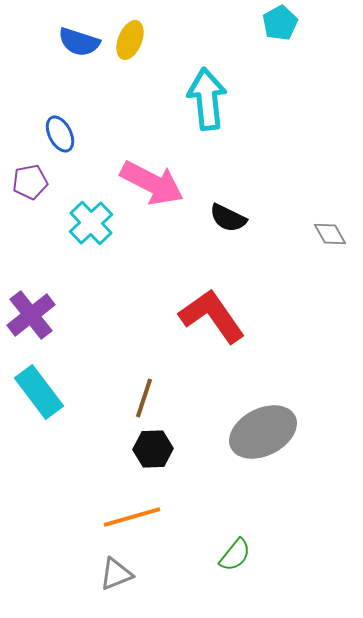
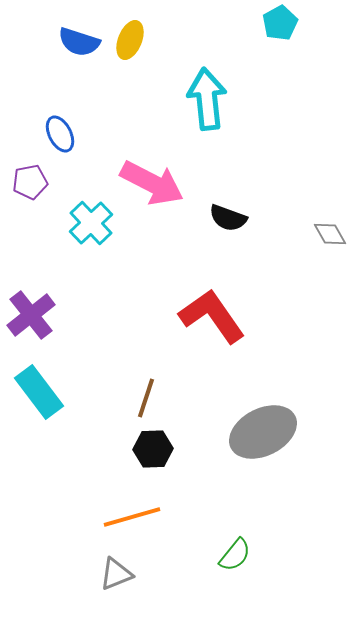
black semicircle: rotated 6 degrees counterclockwise
brown line: moved 2 px right
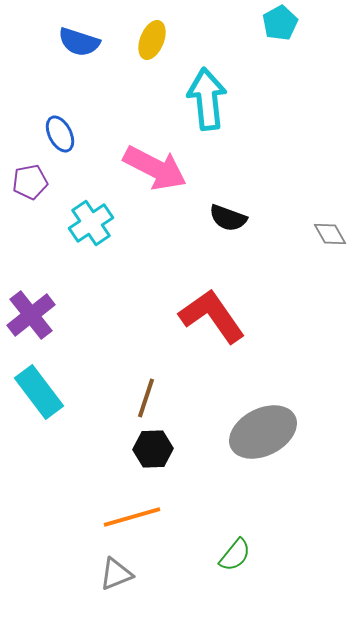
yellow ellipse: moved 22 px right
pink arrow: moved 3 px right, 15 px up
cyan cross: rotated 9 degrees clockwise
